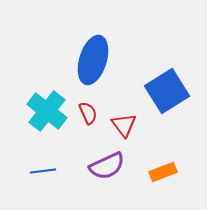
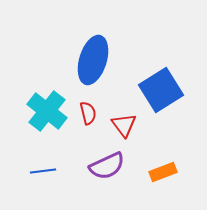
blue square: moved 6 px left, 1 px up
red semicircle: rotated 10 degrees clockwise
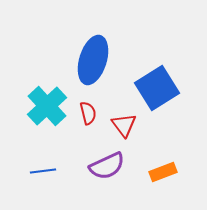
blue square: moved 4 px left, 2 px up
cyan cross: moved 5 px up; rotated 9 degrees clockwise
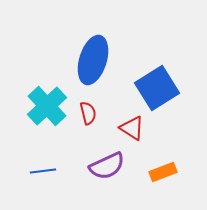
red triangle: moved 8 px right, 3 px down; rotated 20 degrees counterclockwise
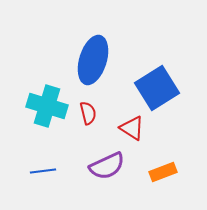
cyan cross: rotated 30 degrees counterclockwise
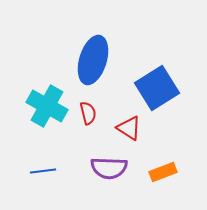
cyan cross: rotated 12 degrees clockwise
red triangle: moved 3 px left
purple semicircle: moved 2 px right, 2 px down; rotated 27 degrees clockwise
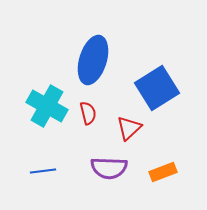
red triangle: rotated 44 degrees clockwise
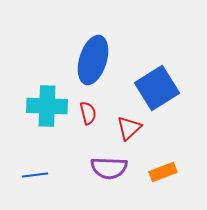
cyan cross: rotated 27 degrees counterclockwise
blue line: moved 8 px left, 4 px down
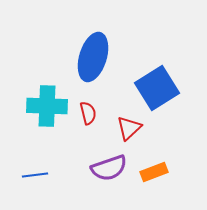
blue ellipse: moved 3 px up
purple semicircle: rotated 21 degrees counterclockwise
orange rectangle: moved 9 px left
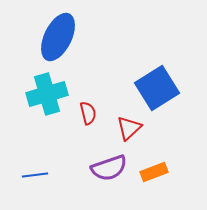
blue ellipse: moved 35 px left, 20 px up; rotated 9 degrees clockwise
cyan cross: moved 12 px up; rotated 18 degrees counterclockwise
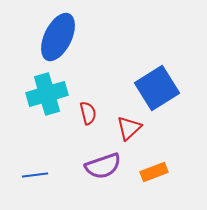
purple semicircle: moved 6 px left, 2 px up
